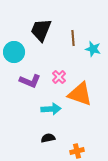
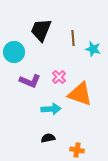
orange cross: moved 1 px up; rotated 24 degrees clockwise
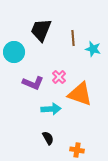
purple L-shape: moved 3 px right, 2 px down
black semicircle: rotated 72 degrees clockwise
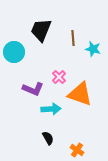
purple L-shape: moved 6 px down
orange cross: rotated 24 degrees clockwise
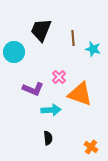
cyan arrow: moved 1 px down
black semicircle: rotated 24 degrees clockwise
orange cross: moved 14 px right, 3 px up
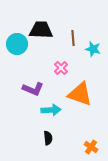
black trapezoid: rotated 70 degrees clockwise
cyan circle: moved 3 px right, 8 px up
pink cross: moved 2 px right, 9 px up
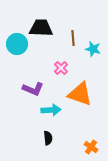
black trapezoid: moved 2 px up
